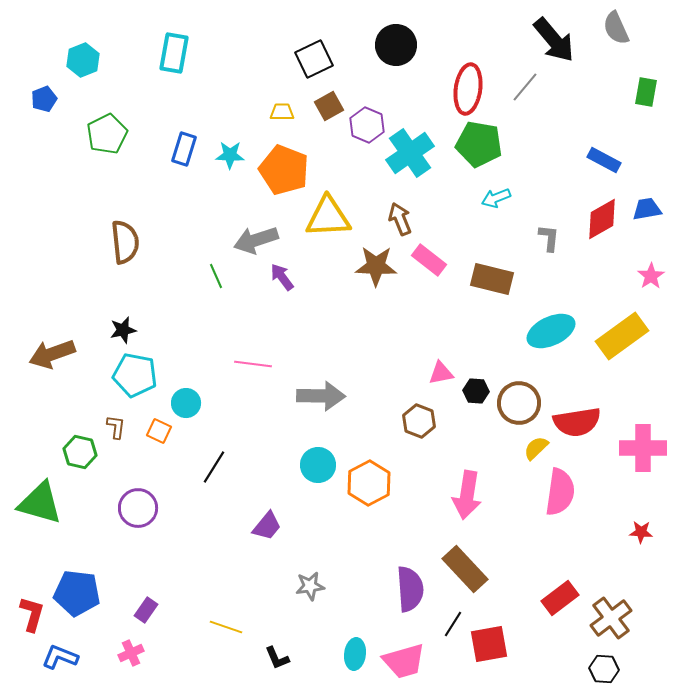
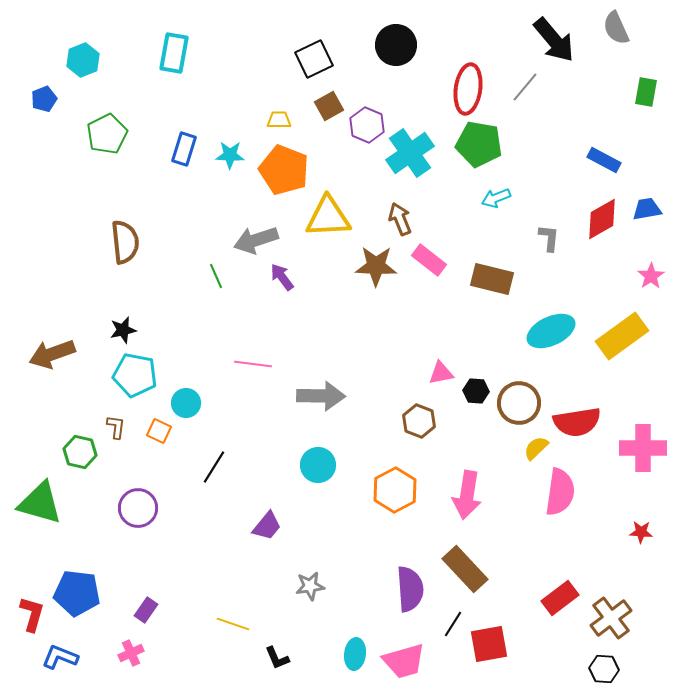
yellow trapezoid at (282, 112): moved 3 px left, 8 px down
orange hexagon at (369, 483): moved 26 px right, 7 px down
yellow line at (226, 627): moved 7 px right, 3 px up
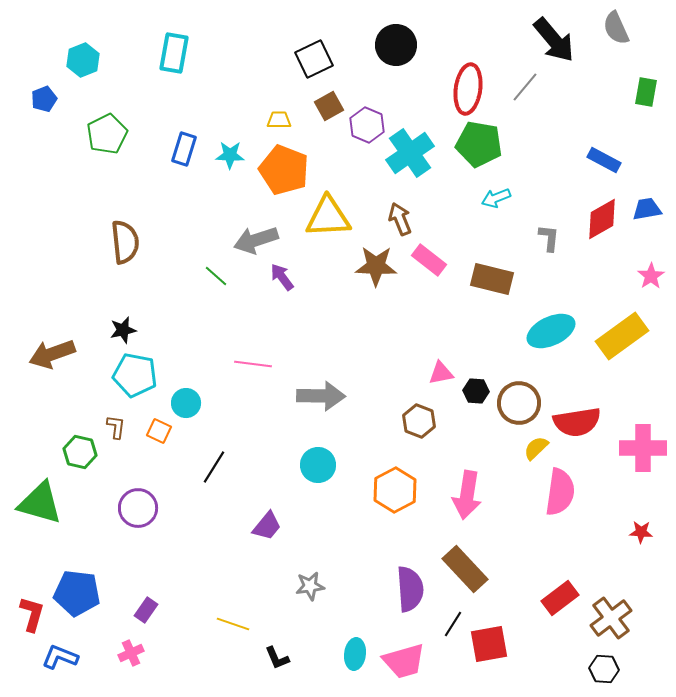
green line at (216, 276): rotated 25 degrees counterclockwise
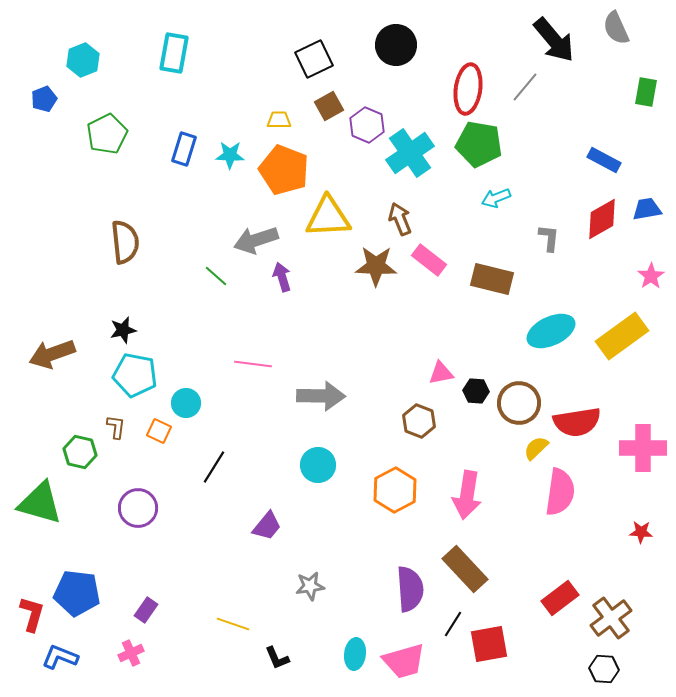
purple arrow at (282, 277): rotated 20 degrees clockwise
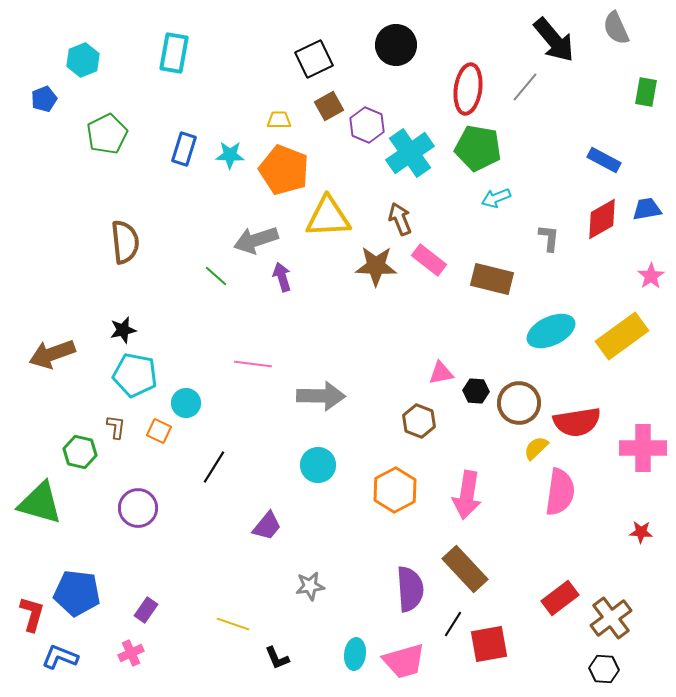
green pentagon at (479, 144): moved 1 px left, 4 px down
